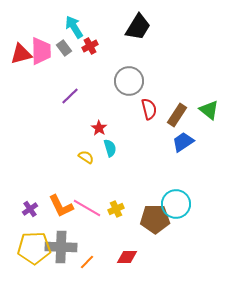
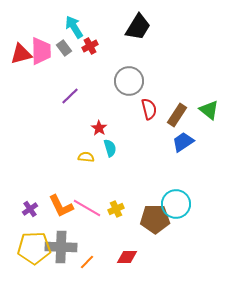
yellow semicircle: rotated 28 degrees counterclockwise
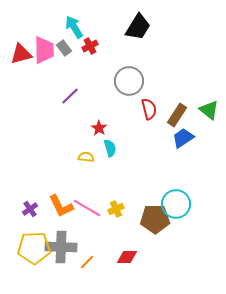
pink trapezoid: moved 3 px right, 1 px up
blue trapezoid: moved 4 px up
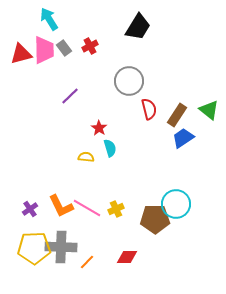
cyan arrow: moved 25 px left, 8 px up
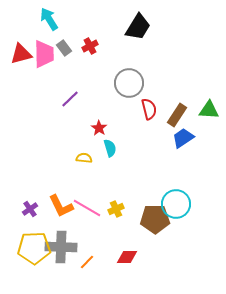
pink trapezoid: moved 4 px down
gray circle: moved 2 px down
purple line: moved 3 px down
green triangle: rotated 35 degrees counterclockwise
yellow semicircle: moved 2 px left, 1 px down
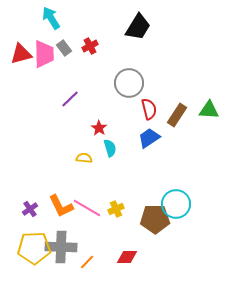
cyan arrow: moved 2 px right, 1 px up
blue trapezoid: moved 34 px left
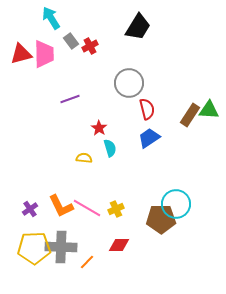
gray rectangle: moved 7 px right, 7 px up
purple line: rotated 24 degrees clockwise
red semicircle: moved 2 px left
brown rectangle: moved 13 px right
brown pentagon: moved 6 px right
red diamond: moved 8 px left, 12 px up
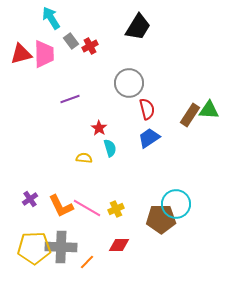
purple cross: moved 10 px up
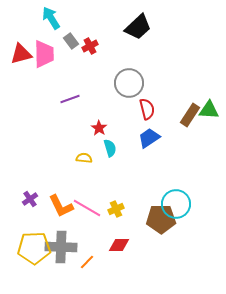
black trapezoid: rotated 16 degrees clockwise
